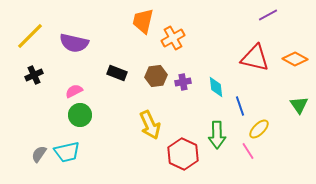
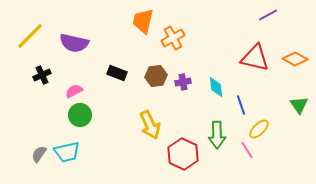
black cross: moved 8 px right
blue line: moved 1 px right, 1 px up
pink line: moved 1 px left, 1 px up
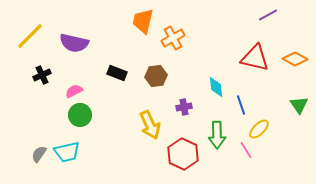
purple cross: moved 1 px right, 25 px down
pink line: moved 1 px left
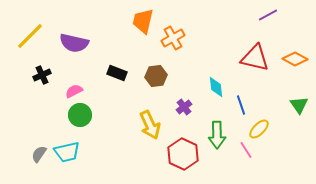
purple cross: rotated 28 degrees counterclockwise
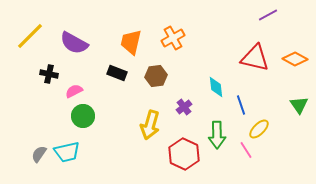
orange trapezoid: moved 12 px left, 21 px down
purple semicircle: rotated 16 degrees clockwise
black cross: moved 7 px right, 1 px up; rotated 36 degrees clockwise
green circle: moved 3 px right, 1 px down
yellow arrow: rotated 40 degrees clockwise
red hexagon: moved 1 px right
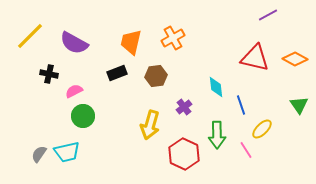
black rectangle: rotated 42 degrees counterclockwise
yellow ellipse: moved 3 px right
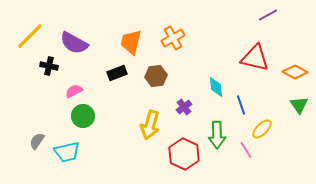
orange diamond: moved 13 px down
black cross: moved 8 px up
gray semicircle: moved 2 px left, 13 px up
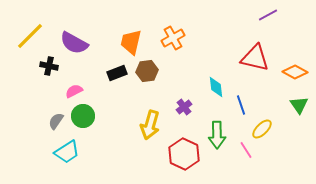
brown hexagon: moved 9 px left, 5 px up
gray semicircle: moved 19 px right, 20 px up
cyan trapezoid: rotated 20 degrees counterclockwise
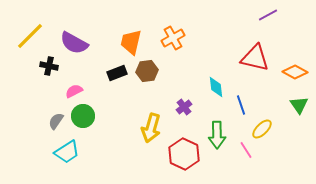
yellow arrow: moved 1 px right, 3 px down
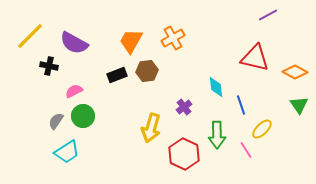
orange trapezoid: moved 1 px up; rotated 16 degrees clockwise
black rectangle: moved 2 px down
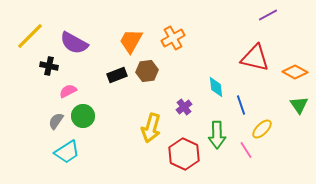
pink semicircle: moved 6 px left
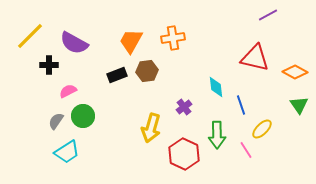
orange cross: rotated 20 degrees clockwise
black cross: moved 1 px up; rotated 12 degrees counterclockwise
